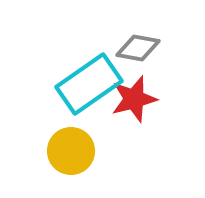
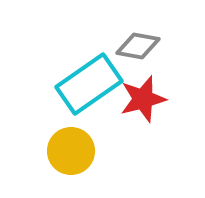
gray diamond: moved 2 px up
red star: moved 9 px right
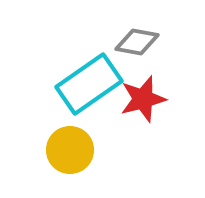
gray diamond: moved 1 px left, 4 px up
yellow circle: moved 1 px left, 1 px up
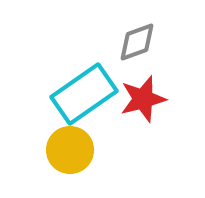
gray diamond: rotated 30 degrees counterclockwise
cyan rectangle: moved 5 px left, 10 px down
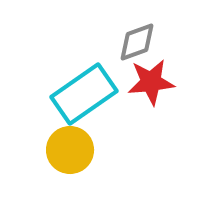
red star: moved 8 px right, 17 px up; rotated 9 degrees clockwise
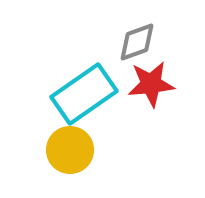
red star: moved 2 px down
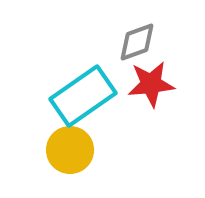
cyan rectangle: moved 1 px left, 2 px down
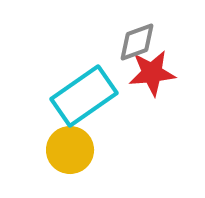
red star: moved 1 px right, 11 px up
cyan rectangle: moved 1 px right
